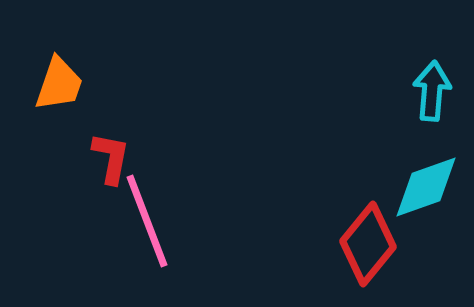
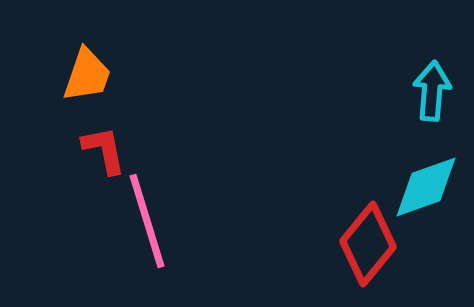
orange trapezoid: moved 28 px right, 9 px up
red L-shape: moved 7 px left, 8 px up; rotated 22 degrees counterclockwise
pink line: rotated 4 degrees clockwise
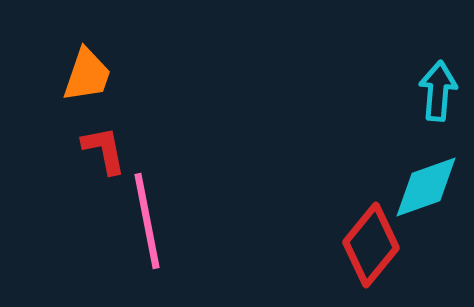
cyan arrow: moved 6 px right
pink line: rotated 6 degrees clockwise
red diamond: moved 3 px right, 1 px down
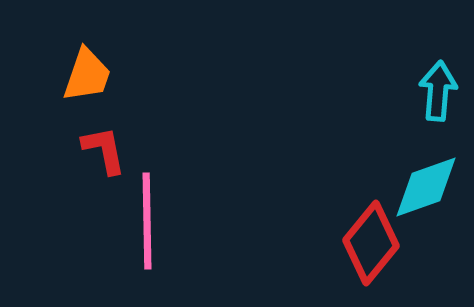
pink line: rotated 10 degrees clockwise
red diamond: moved 2 px up
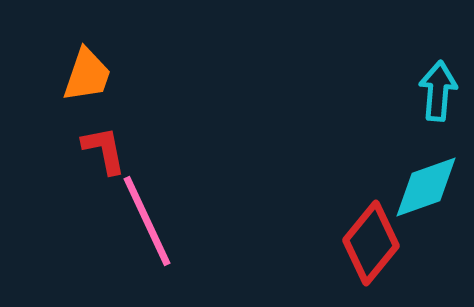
pink line: rotated 24 degrees counterclockwise
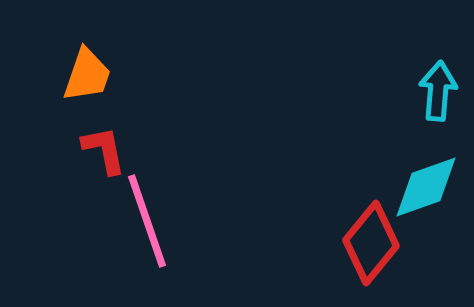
pink line: rotated 6 degrees clockwise
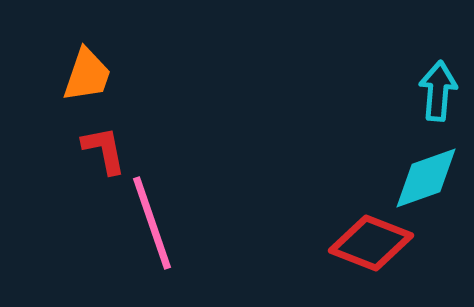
cyan diamond: moved 9 px up
pink line: moved 5 px right, 2 px down
red diamond: rotated 72 degrees clockwise
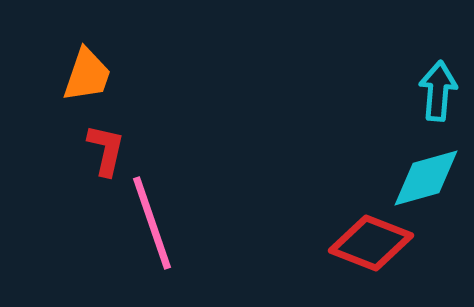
red L-shape: moved 2 px right; rotated 24 degrees clockwise
cyan diamond: rotated 4 degrees clockwise
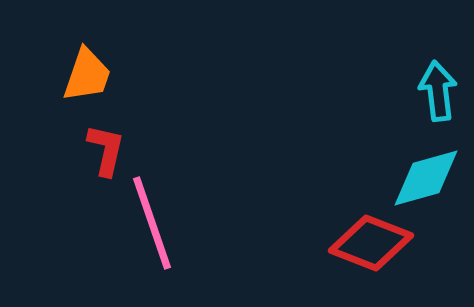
cyan arrow: rotated 12 degrees counterclockwise
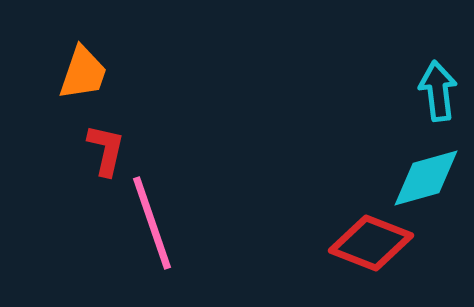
orange trapezoid: moved 4 px left, 2 px up
